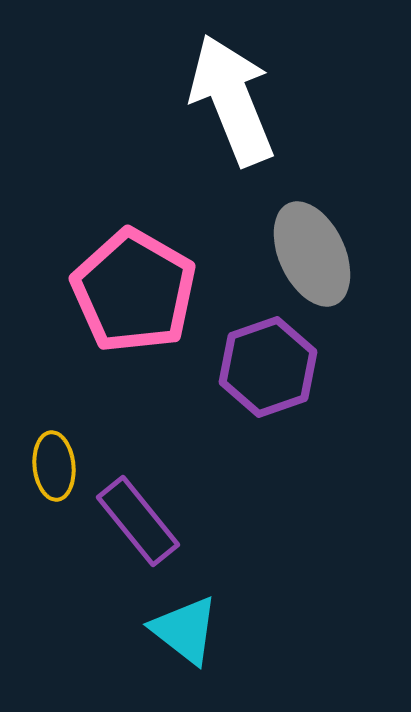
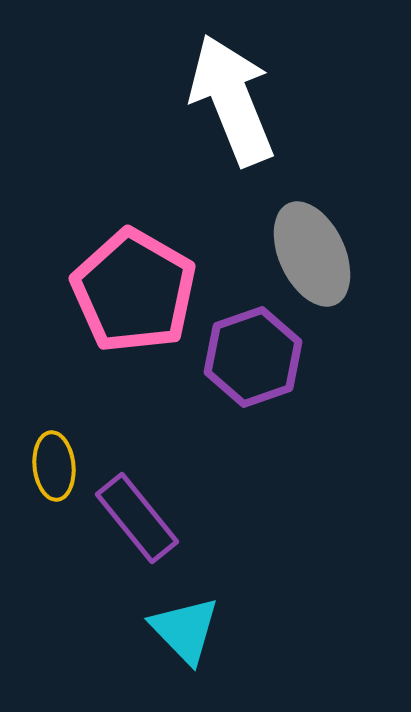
purple hexagon: moved 15 px left, 10 px up
purple rectangle: moved 1 px left, 3 px up
cyan triangle: rotated 8 degrees clockwise
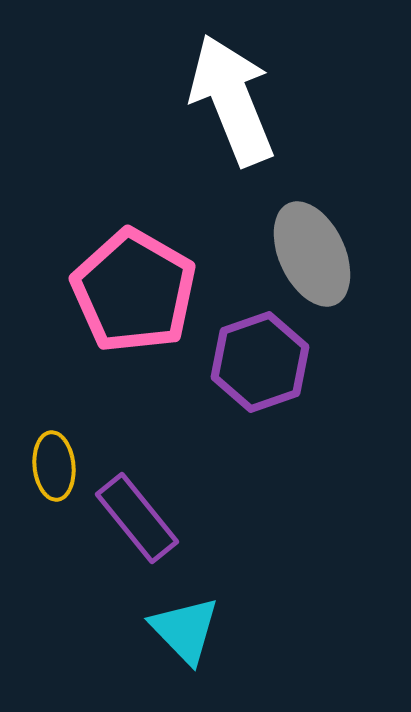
purple hexagon: moved 7 px right, 5 px down
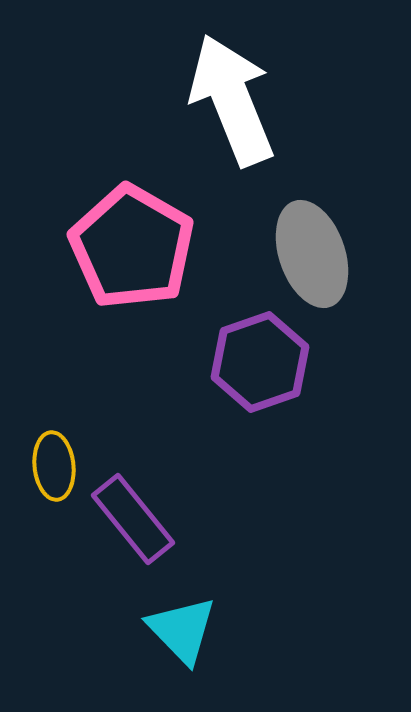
gray ellipse: rotated 6 degrees clockwise
pink pentagon: moved 2 px left, 44 px up
purple rectangle: moved 4 px left, 1 px down
cyan triangle: moved 3 px left
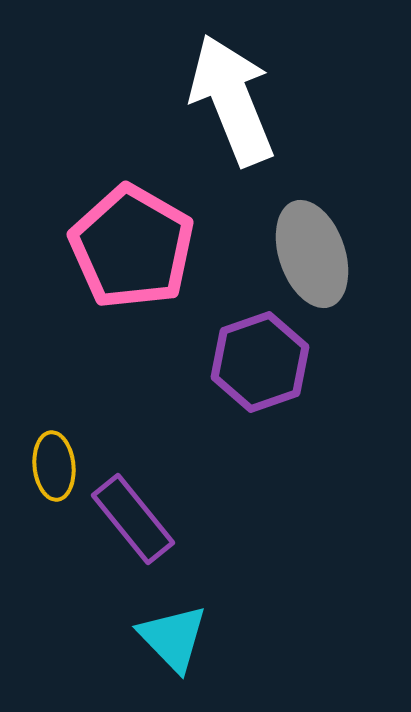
cyan triangle: moved 9 px left, 8 px down
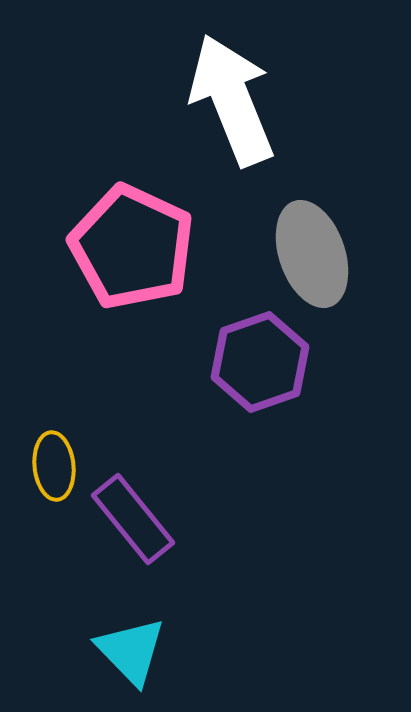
pink pentagon: rotated 5 degrees counterclockwise
cyan triangle: moved 42 px left, 13 px down
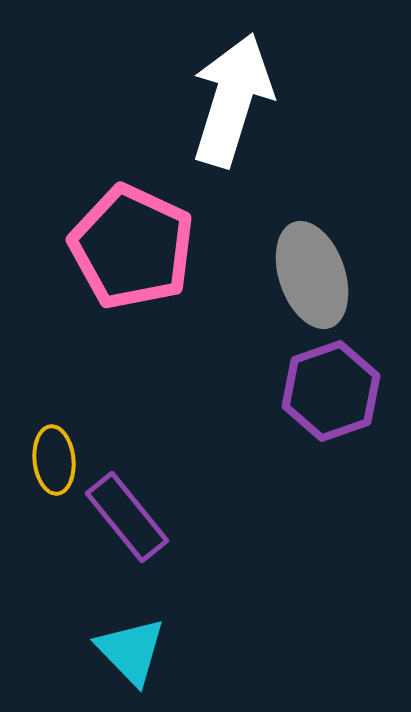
white arrow: rotated 39 degrees clockwise
gray ellipse: moved 21 px down
purple hexagon: moved 71 px right, 29 px down
yellow ellipse: moved 6 px up
purple rectangle: moved 6 px left, 2 px up
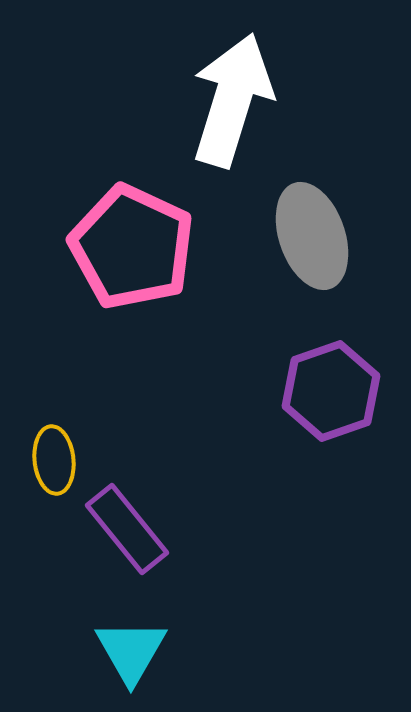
gray ellipse: moved 39 px up
purple rectangle: moved 12 px down
cyan triangle: rotated 14 degrees clockwise
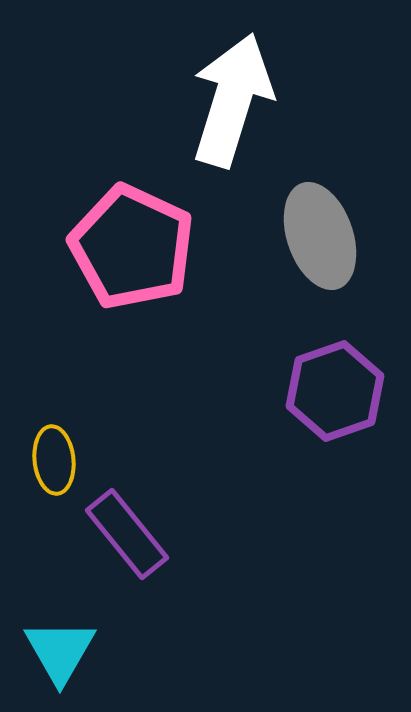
gray ellipse: moved 8 px right
purple hexagon: moved 4 px right
purple rectangle: moved 5 px down
cyan triangle: moved 71 px left
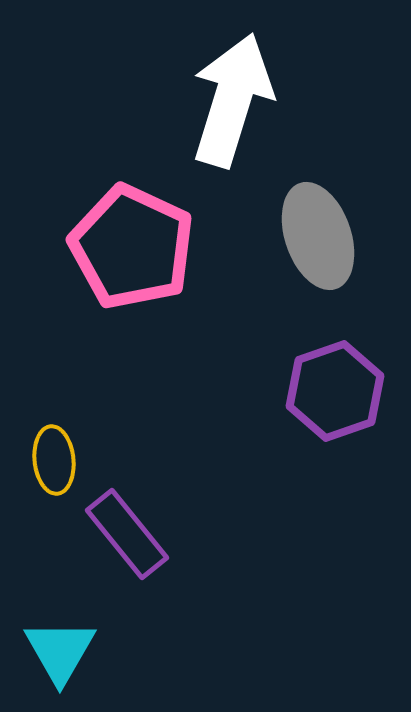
gray ellipse: moved 2 px left
